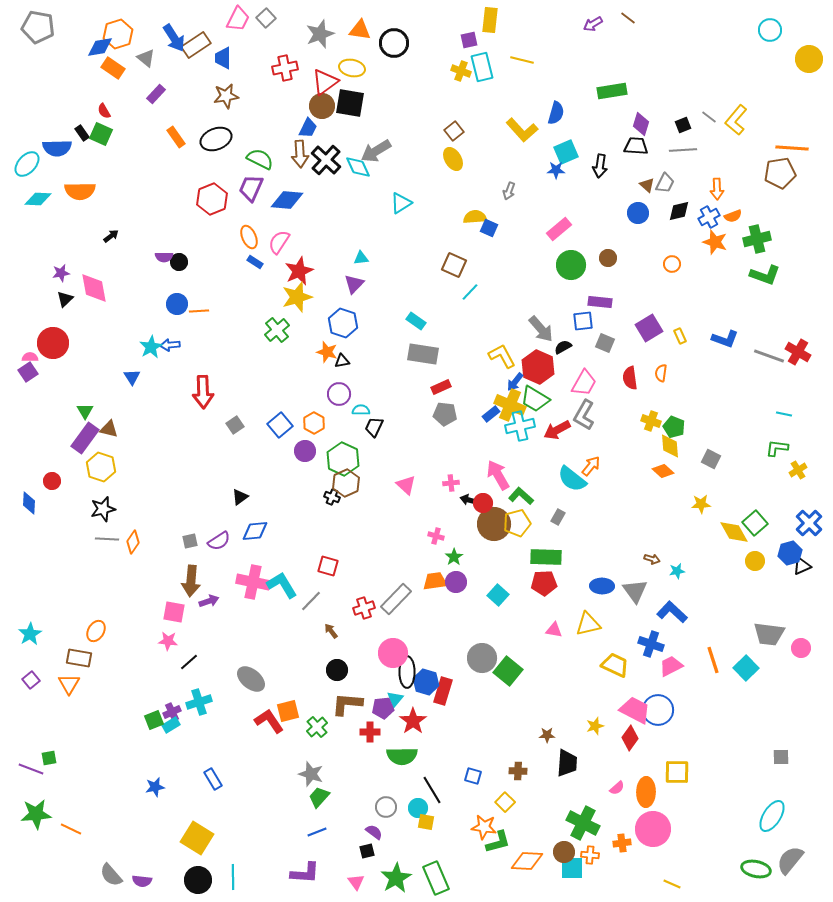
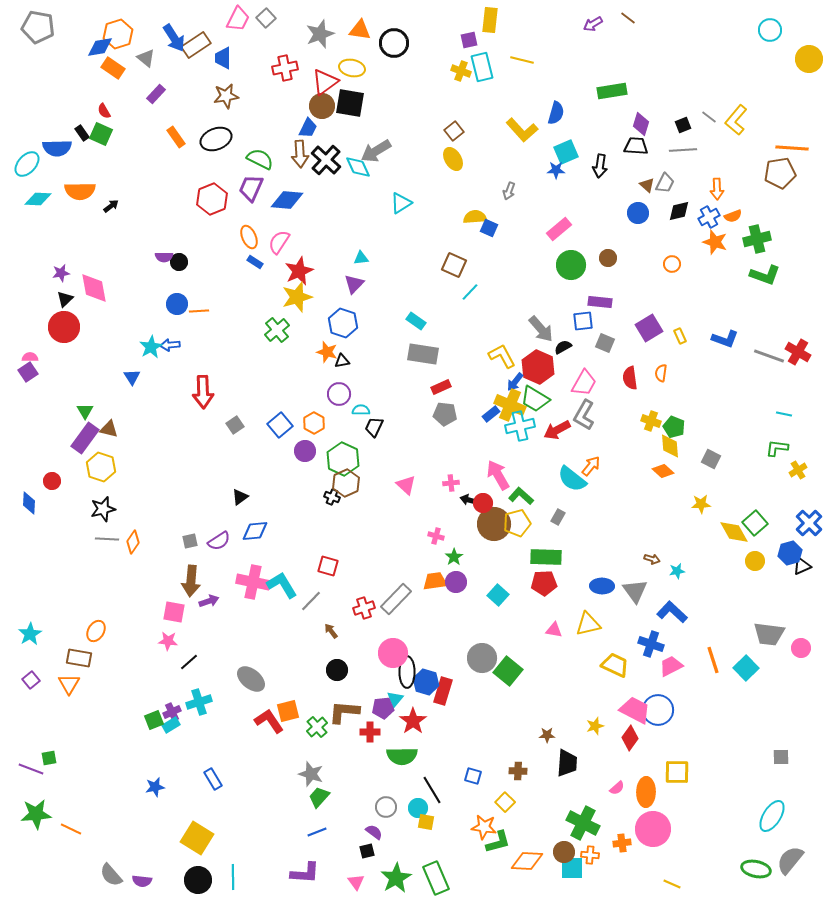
black arrow at (111, 236): moved 30 px up
red circle at (53, 343): moved 11 px right, 16 px up
brown L-shape at (347, 704): moved 3 px left, 8 px down
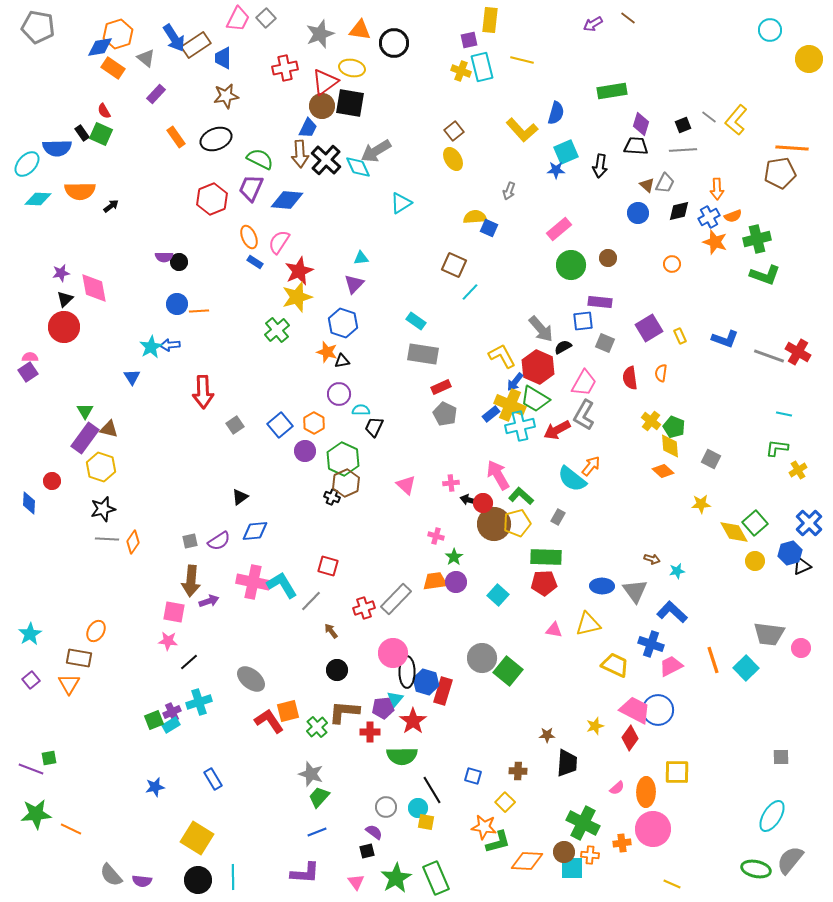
gray pentagon at (445, 414): rotated 20 degrees clockwise
yellow cross at (651, 421): rotated 18 degrees clockwise
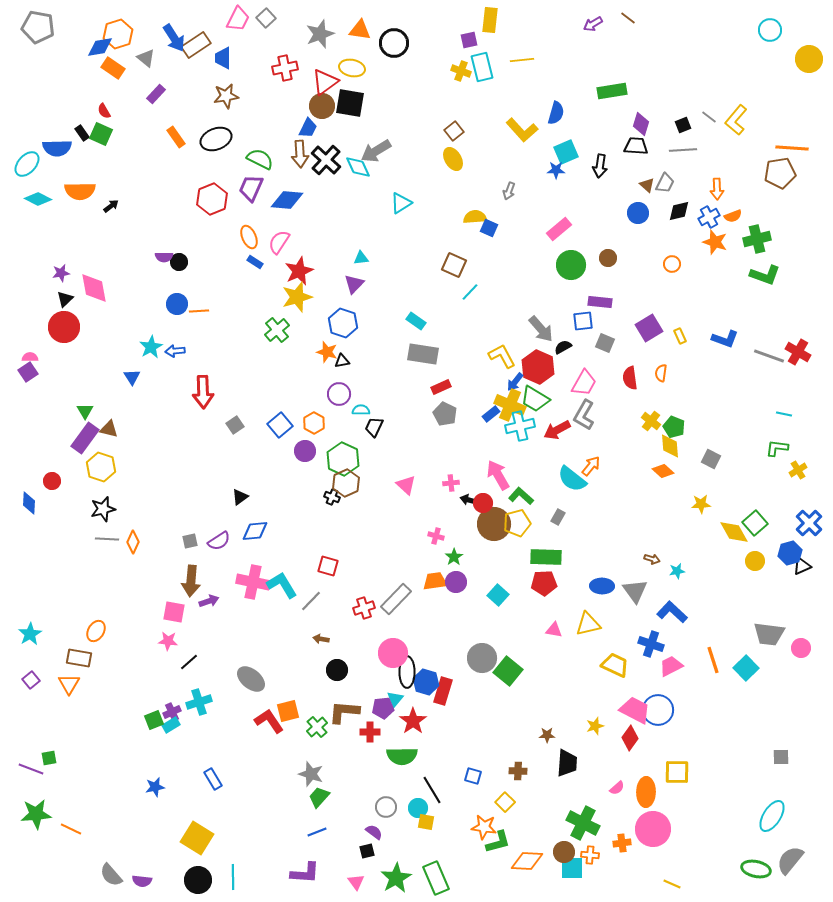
yellow line at (522, 60): rotated 20 degrees counterclockwise
cyan diamond at (38, 199): rotated 24 degrees clockwise
blue arrow at (170, 345): moved 5 px right, 6 px down
orange diamond at (133, 542): rotated 10 degrees counterclockwise
brown arrow at (331, 631): moved 10 px left, 8 px down; rotated 42 degrees counterclockwise
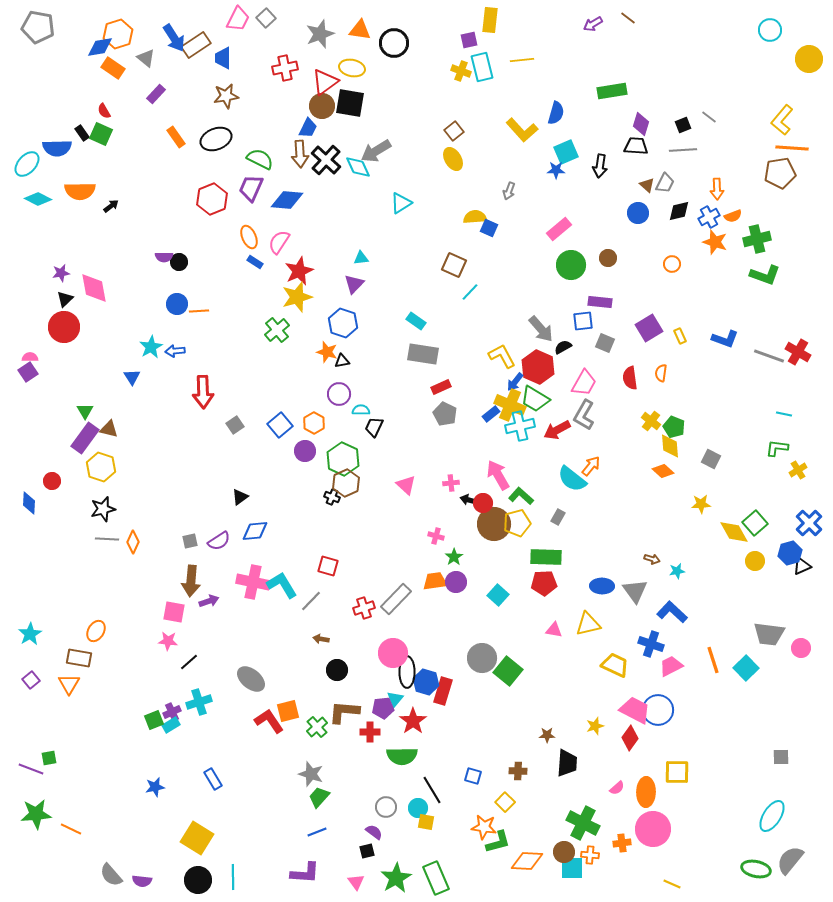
yellow L-shape at (736, 120): moved 46 px right
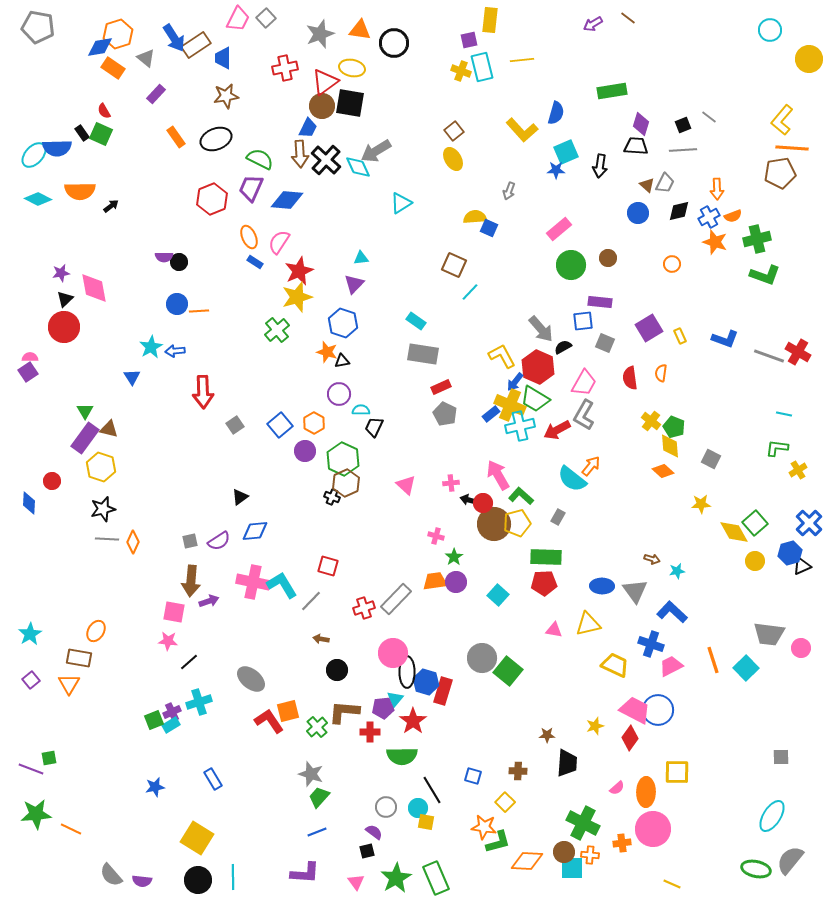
cyan ellipse at (27, 164): moved 7 px right, 9 px up
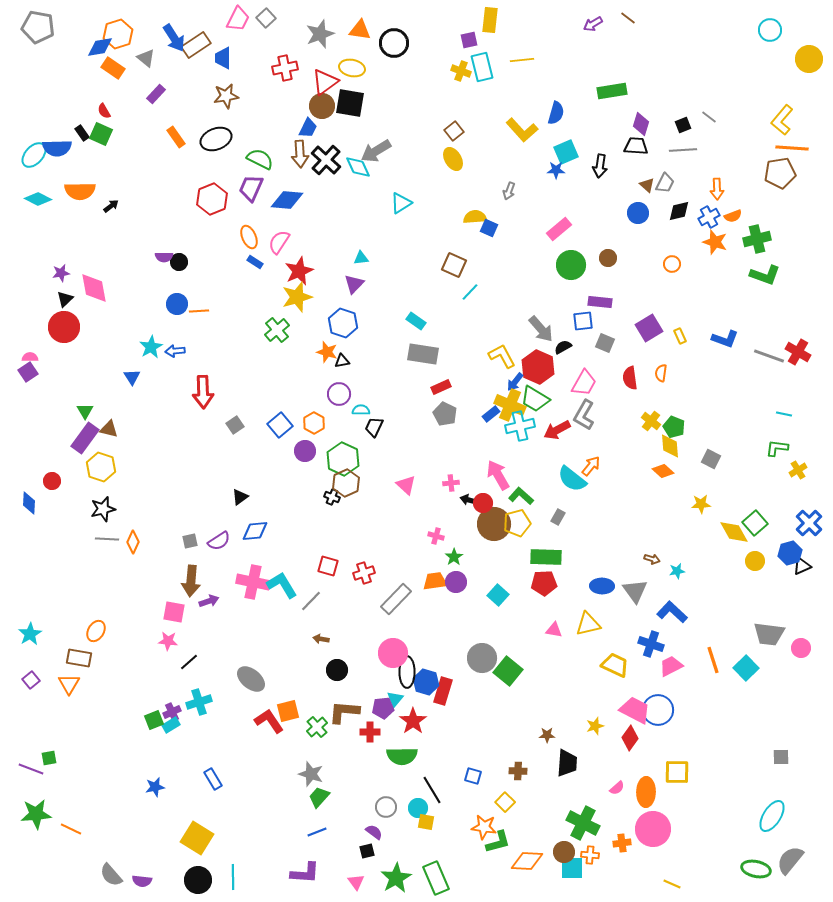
red cross at (364, 608): moved 35 px up
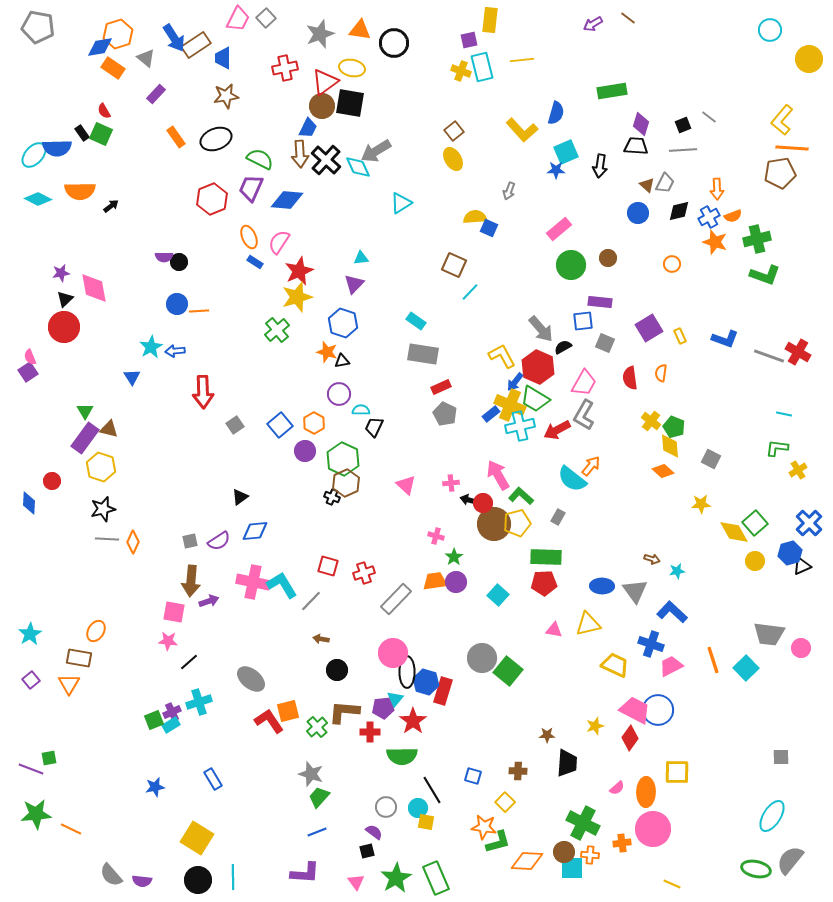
pink semicircle at (30, 357): rotated 112 degrees counterclockwise
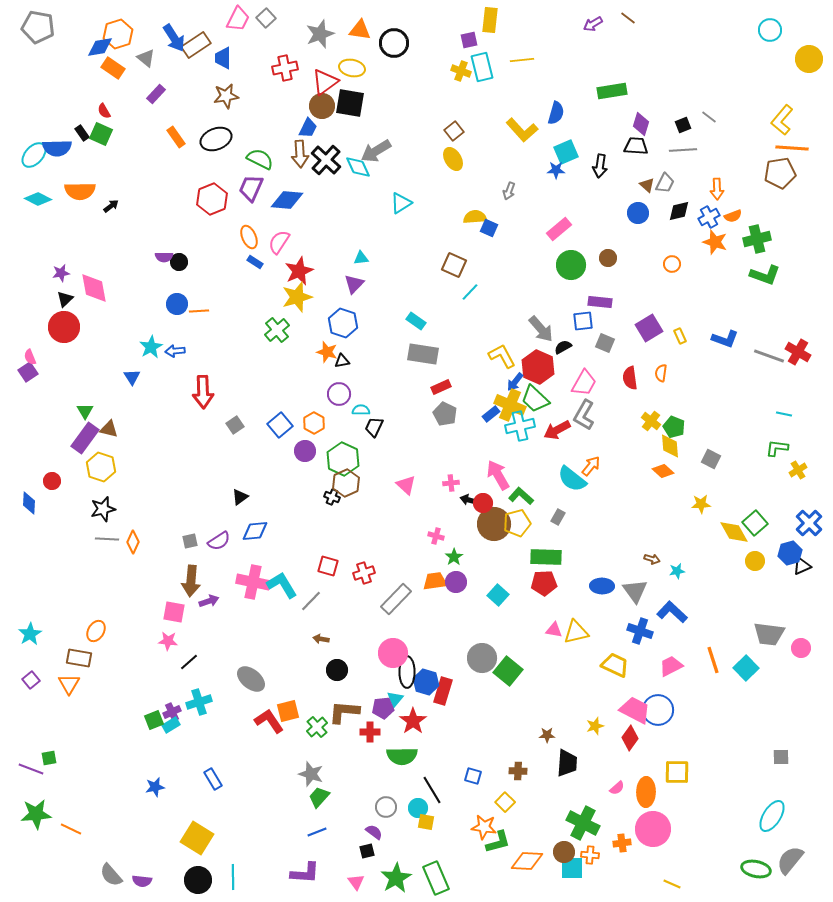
green trapezoid at (535, 399): rotated 12 degrees clockwise
yellow triangle at (588, 624): moved 12 px left, 8 px down
blue cross at (651, 644): moved 11 px left, 13 px up
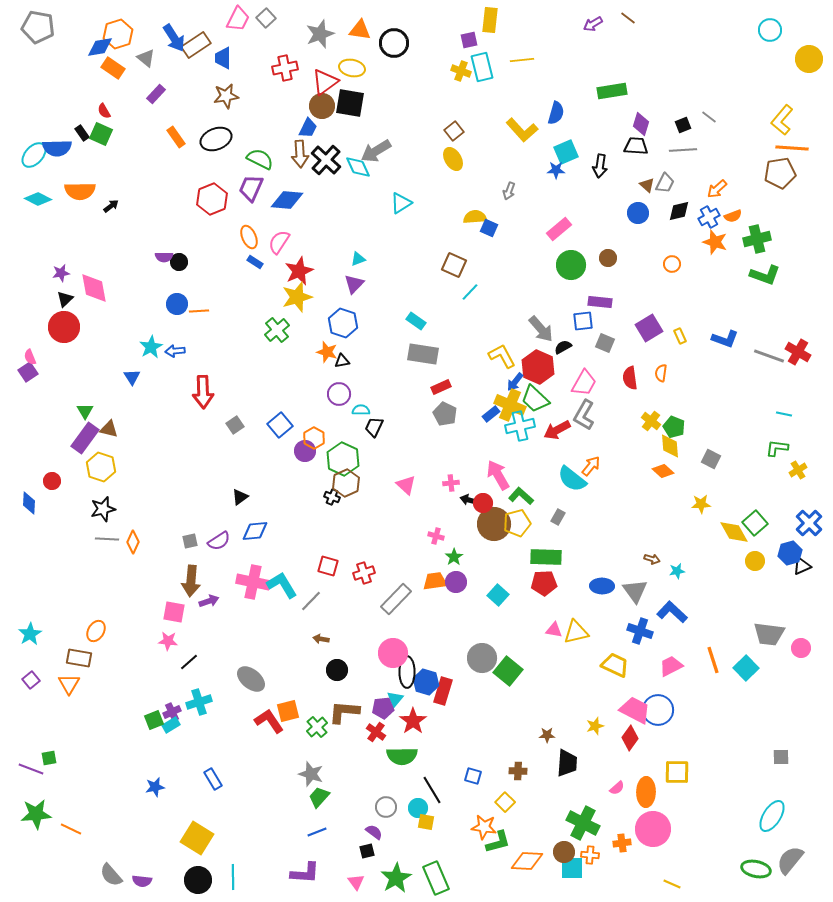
orange arrow at (717, 189): rotated 50 degrees clockwise
cyan triangle at (361, 258): moved 3 px left, 1 px down; rotated 14 degrees counterclockwise
orange hexagon at (314, 423): moved 15 px down
red cross at (370, 732): moved 6 px right; rotated 36 degrees clockwise
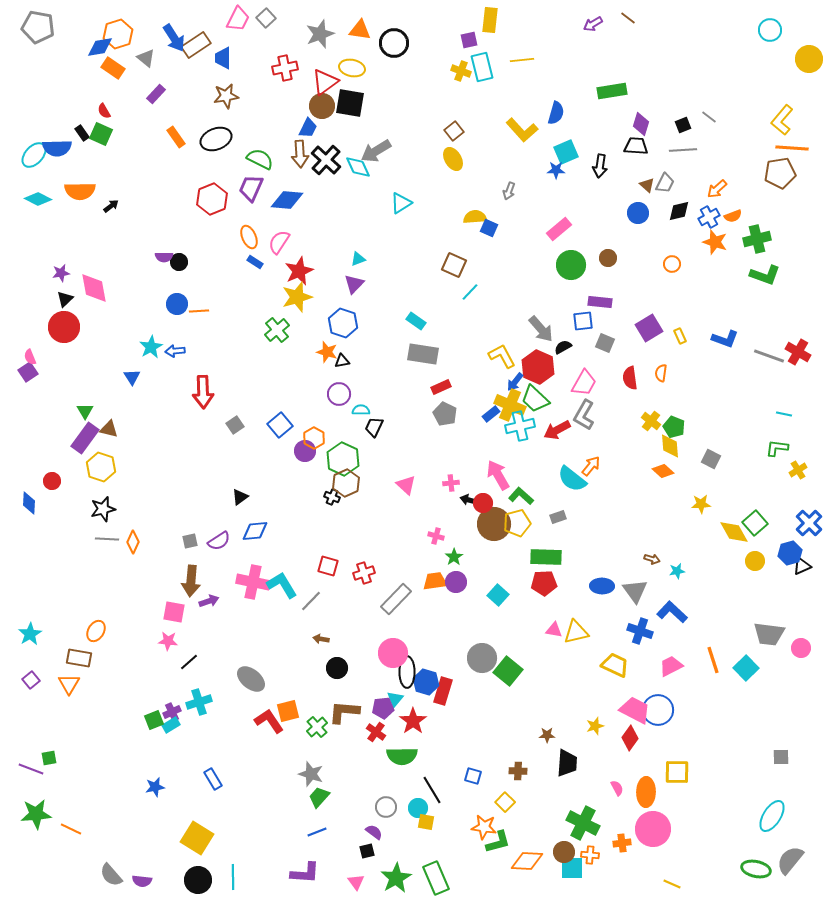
gray rectangle at (558, 517): rotated 42 degrees clockwise
black circle at (337, 670): moved 2 px up
pink semicircle at (617, 788): rotated 77 degrees counterclockwise
